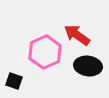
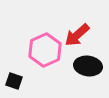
red arrow: rotated 76 degrees counterclockwise
pink hexagon: moved 2 px up
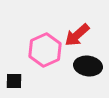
black square: rotated 18 degrees counterclockwise
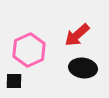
pink hexagon: moved 16 px left
black ellipse: moved 5 px left, 2 px down
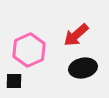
red arrow: moved 1 px left
black ellipse: rotated 20 degrees counterclockwise
